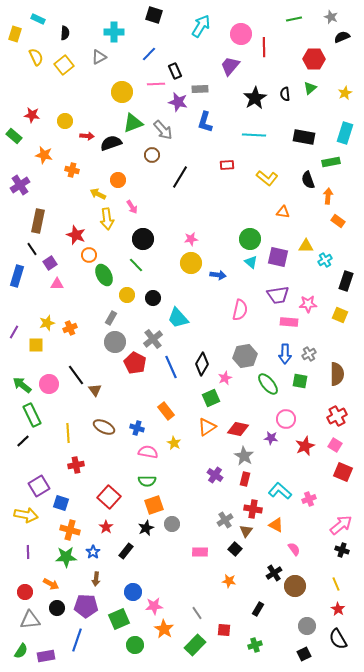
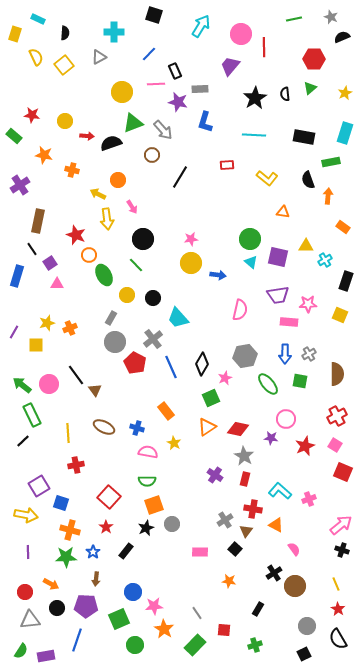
orange rectangle at (338, 221): moved 5 px right, 6 px down
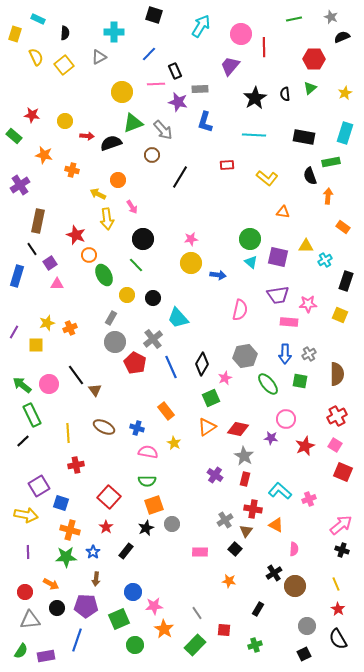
black semicircle at (308, 180): moved 2 px right, 4 px up
pink semicircle at (294, 549): rotated 40 degrees clockwise
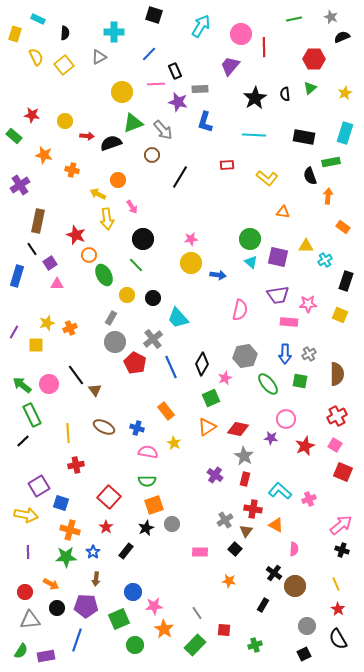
black cross at (274, 573): rotated 21 degrees counterclockwise
black rectangle at (258, 609): moved 5 px right, 4 px up
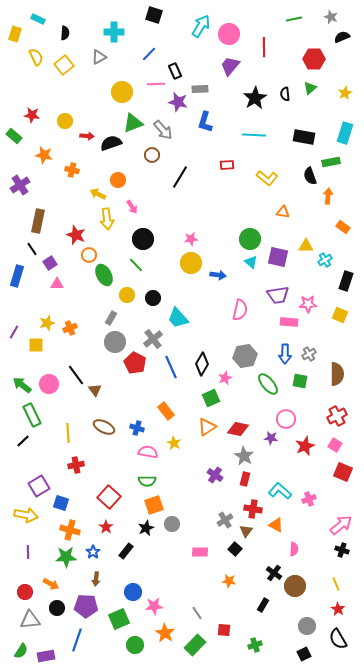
pink circle at (241, 34): moved 12 px left
orange star at (164, 629): moved 1 px right, 4 px down
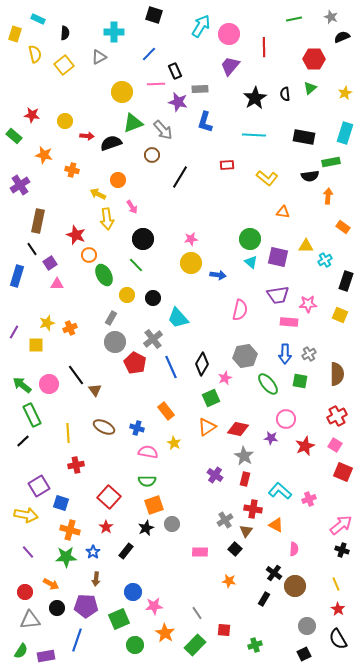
yellow semicircle at (36, 57): moved 1 px left, 3 px up; rotated 12 degrees clockwise
black semicircle at (310, 176): rotated 78 degrees counterclockwise
purple line at (28, 552): rotated 40 degrees counterclockwise
black rectangle at (263, 605): moved 1 px right, 6 px up
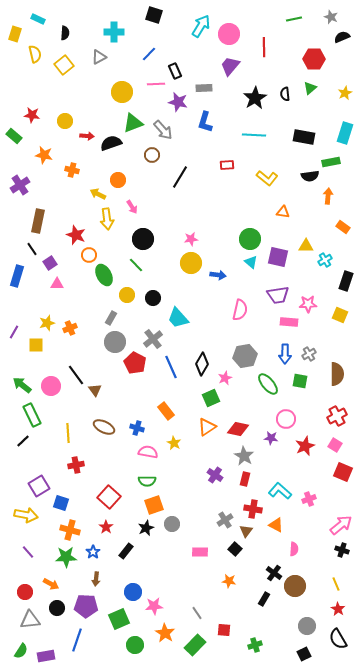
gray rectangle at (200, 89): moved 4 px right, 1 px up
pink circle at (49, 384): moved 2 px right, 2 px down
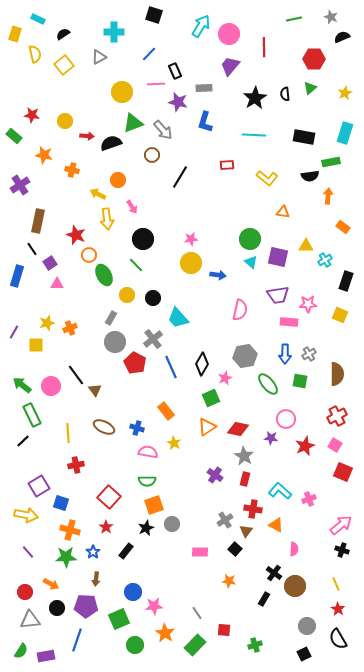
black semicircle at (65, 33): moved 2 px left, 1 px down; rotated 128 degrees counterclockwise
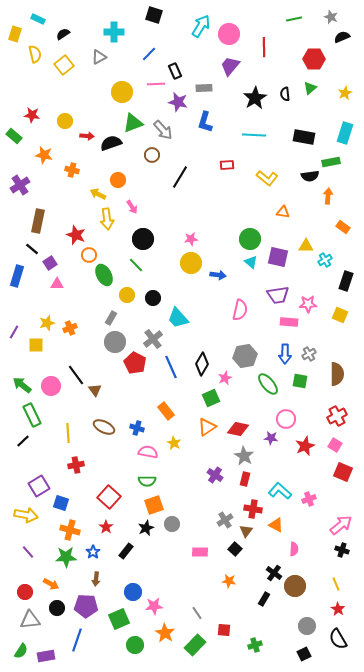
black line at (32, 249): rotated 16 degrees counterclockwise
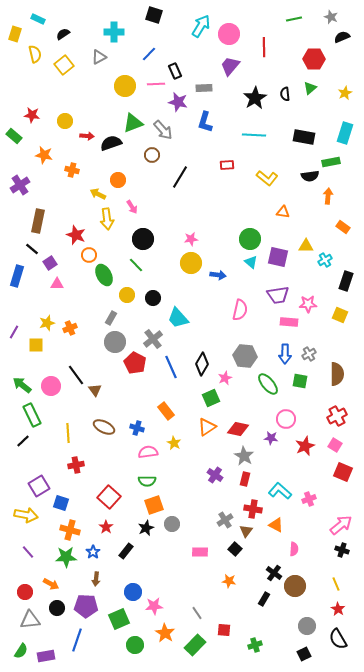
yellow circle at (122, 92): moved 3 px right, 6 px up
gray hexagon at (245, 356): rotated 15 degrees clockwise
pink semicircle at (148, 452): rotated 18 degrees counterclockwise
